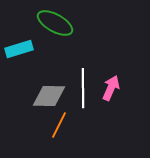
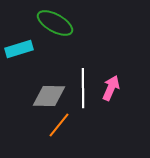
orange line: rotated 12 degrees clockwise
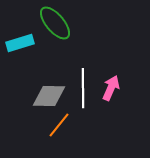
green ellipse: rotated 21 degrees clockwise
cyan rectangle: moved 1 px right, 6 px up
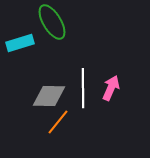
green ellipse: moved 3 px left, 1 px up; rotated 9 degrees clockwise
orange line: moved 1 px left, 3 px up
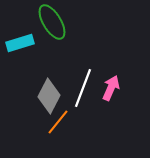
white line: rotated 21 degrees clockwise
gray diamond: rotated 64 degrees counterclockwise
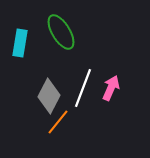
green ellipse: moved 9 px right, 10 px down
cyan rectangle: rotated 64 degrees counterclockwise
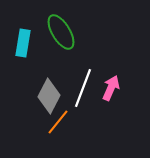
cyan rectangle: moved 3 px right
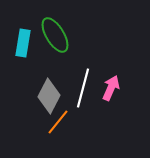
green ellipse: moved 6 px left, 3 px down
white line: rotated 6 degrees counterclockwise
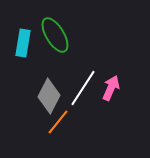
white line: rotated 18 degrees clockwise
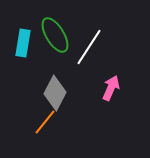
white line: moved 6 px right, 41 px up
gray diamond: moved 6 px right, 3 px up
orange line: moved 13 px left
